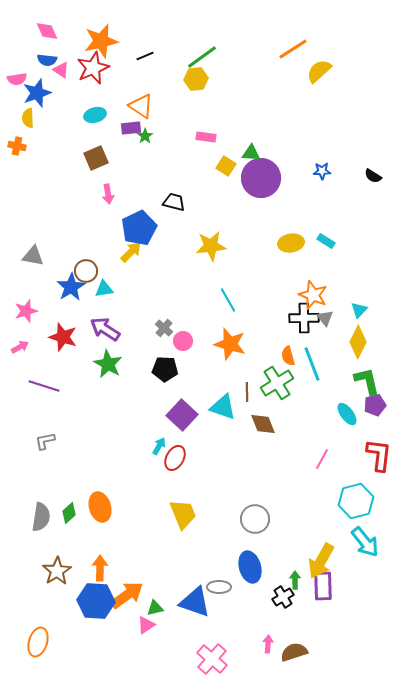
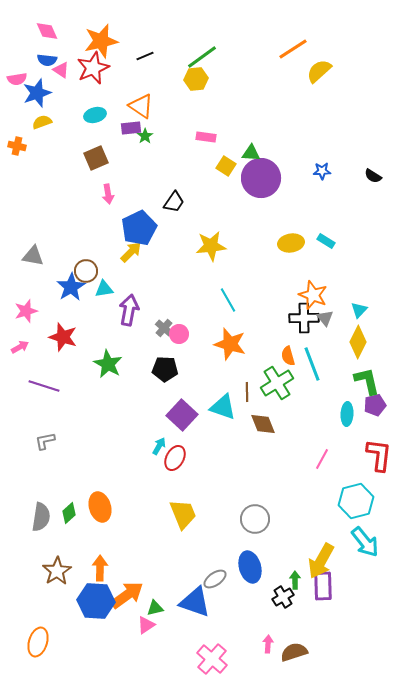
yellow semicircle at (28, 118): moved 14 px right, 4 px down; rotated 72 degrees clockwise
black trapezoid at (174, 202): rotated 110 degrees clockwise
purple arrow at (105, 329): moved 24 px right, 19 px up; rotated 68 degrees clockwise
pink circle at (183, 341): moved 4 px left, 7 px up
cyan ellipse at (347, 414): rotated 40 degrees clockwise
gray ellipse at (219, 587): moved 4 px left, 8 px up; rotated 35 degrees counterclockwise
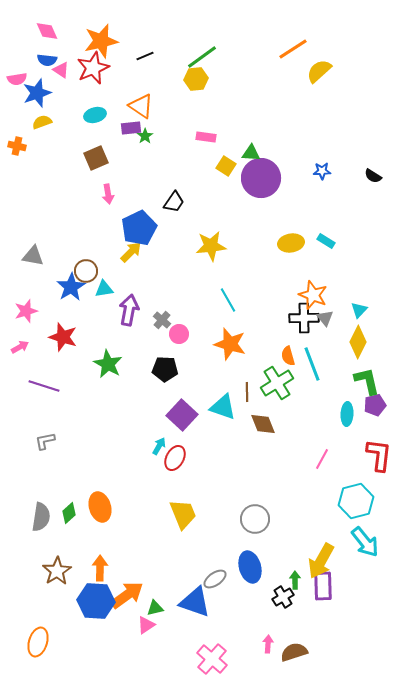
gray cross at (164, 328): moved 2 px left, 8 px up
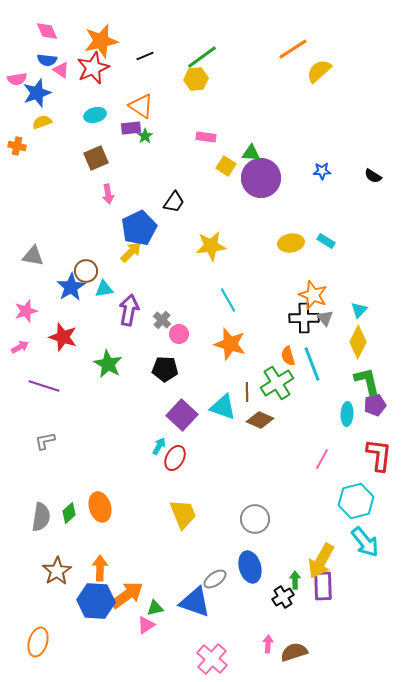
brown diamond at (263, 424): moved 3 px left, 4 px up; rotated 44 degrees counterclockwise
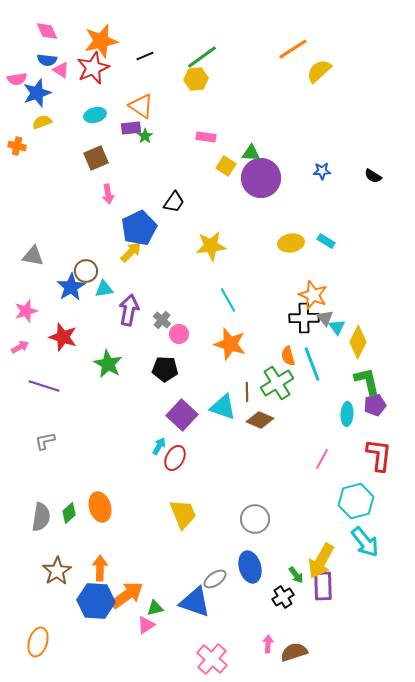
cyan triangle at (359, 310): moved 22 px left, 17 px down; rotated 18 degrees counterclockwise
green arrow at (295, 580): moved 1 px right, 5 px up; rotated 144 degrees clockwise
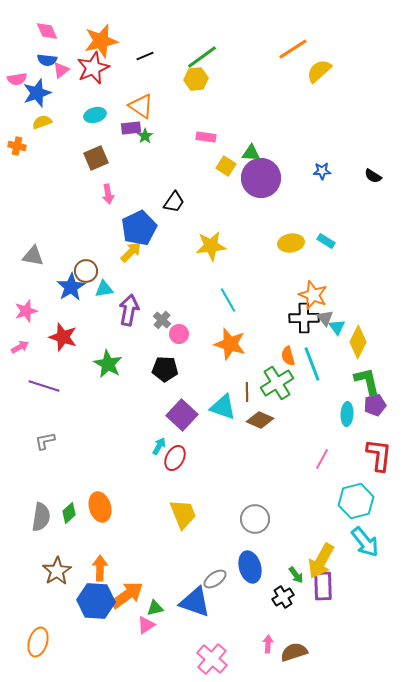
pink triangle at (61, 70): rotated 48 degrees clockwise
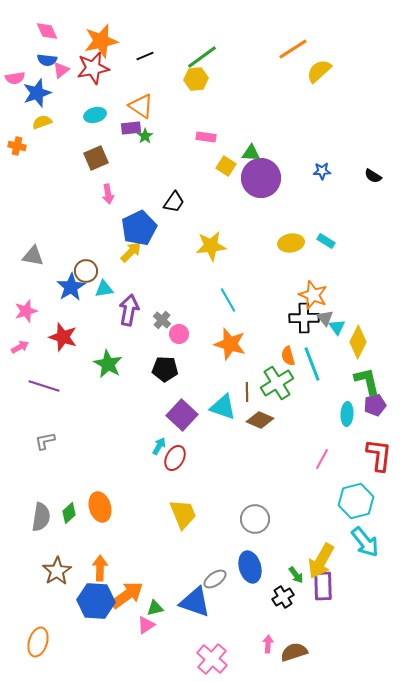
red star at (93, 68): rotated 12 degrees clockwise
pink semicircle at (17, 79): moved 2 px left, 1 px up
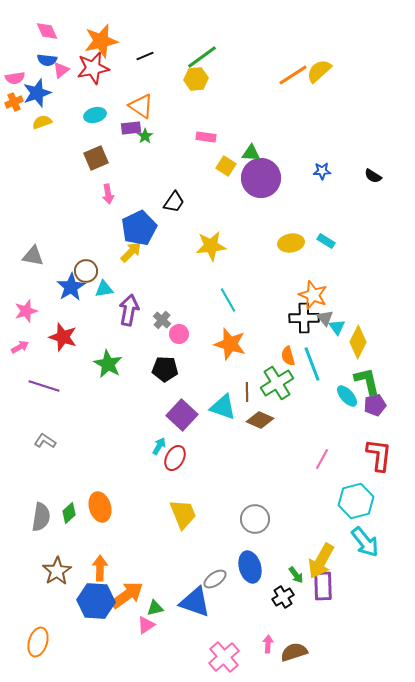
orange line at (293, 49): moved 26 px down
orange cross at (17, 146): moved 3 px left, 44 px up; rotated 36 degrees counterclockwise
cyan ellipse at (347, 414): moved 18 px up; rotated 45 degrees counterclockwise
gray L-shape at (45, 441): rotated 45 degrees clockwise
pink cross at (212, 659): moved 12 px right, 2 px up; rotated 8 degrees clockwise
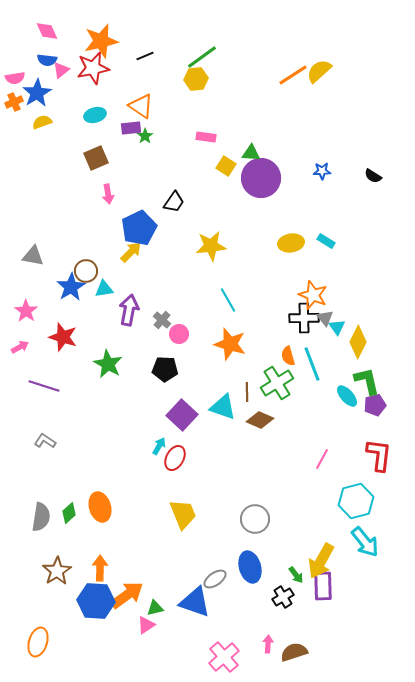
blue star at (37, 93): rotated 12 degrees counterclockwise
pink star at (26, 311): rotated 20 degrees counterclockwise
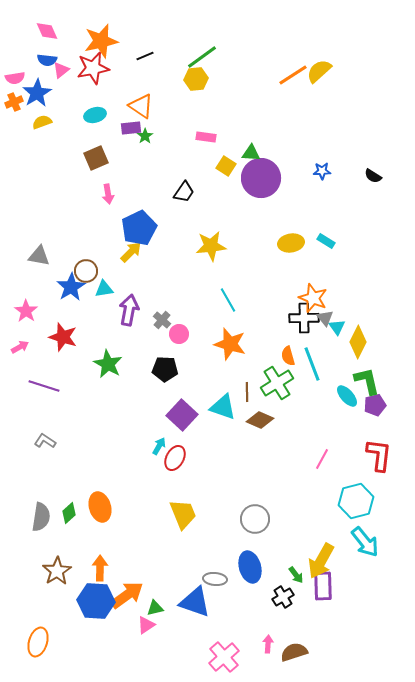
black trapezoid at (174, 202): moved 10 px right, 10 px up
gray triangle at (33, 256): moved 6 px right
orange star at (313, 295): moved 3 px down
gray ellipse at (215, 579): rotated 40 degrees clockwise
